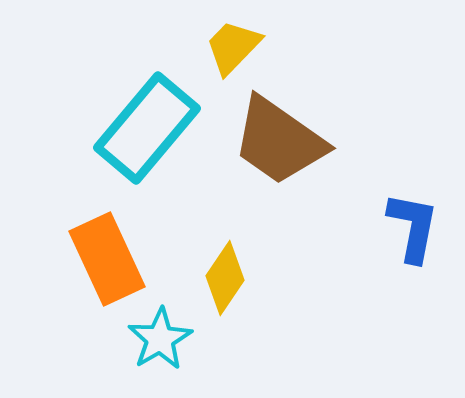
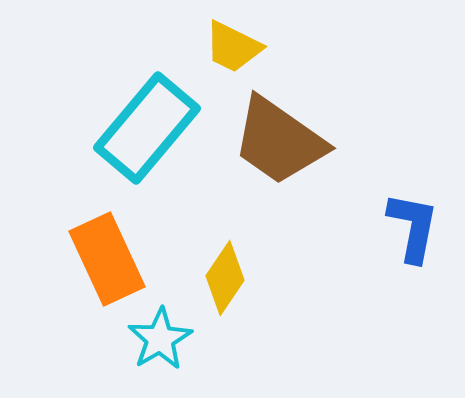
yellow trapezoid: rotated 108 degrees counterclockwise
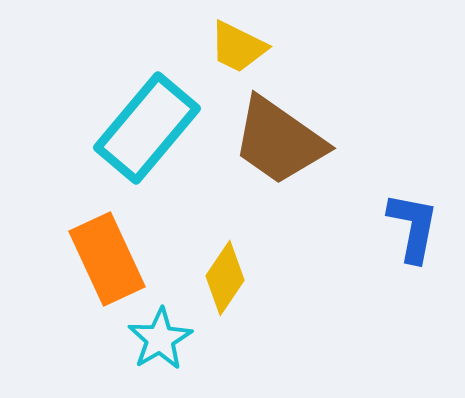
yellow trapezoid: moved 5 px right
